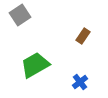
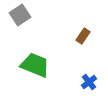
green trapezoid: rotated 52 degrees clockwise
blue cross: moved 9 px right
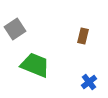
gray square: moved 5 px left, 14 px down
brown rectangle: rotated 21 degrees counterclockwise
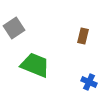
gray square: moved 1 px left, 1 px up
blue cross: rotated 28 degrees counterclockwise
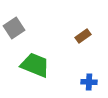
brown rectangle: rotated 42 degrees clockwise
blue cross: rotated 21 degrees counterclockwise
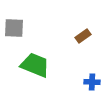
gray square: rotated 35 degrees clockwise
blue cross: moved 3 px right
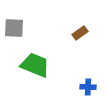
brown rectangle: moved 3 px left, 3 px up
blue cross: moved 4 px left, 5 px down
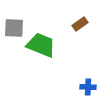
brown rectangle: moved 9 px up
green trapezoid: moved 6 px right, 20 px up
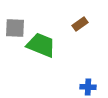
gray square: moved 1 px right
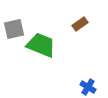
gray square: moved 1 px left, 1 px down; rotated 15 degrees counterclockwise
blue cross: rotated 28 degrees clockwise
